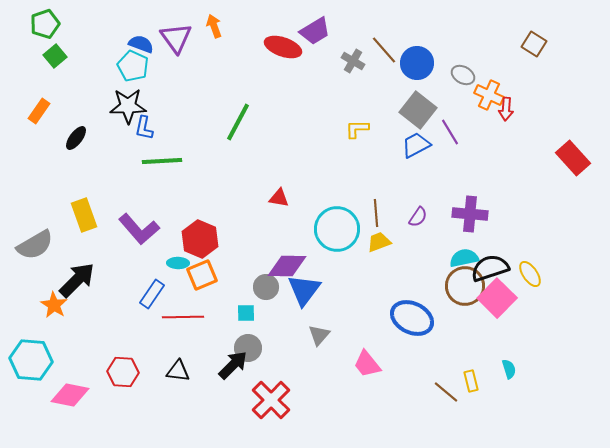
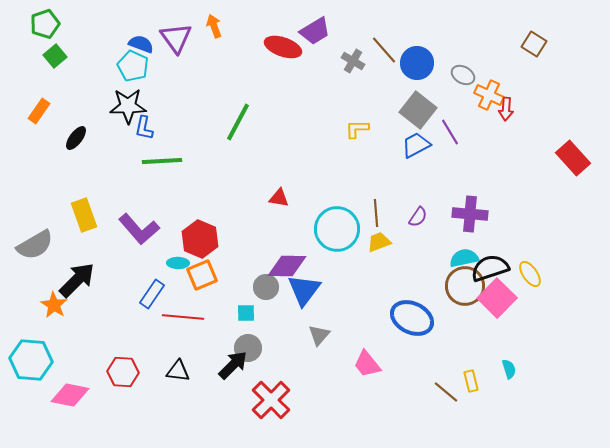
red line at (183, 317): rotated 6 degrees clockwise
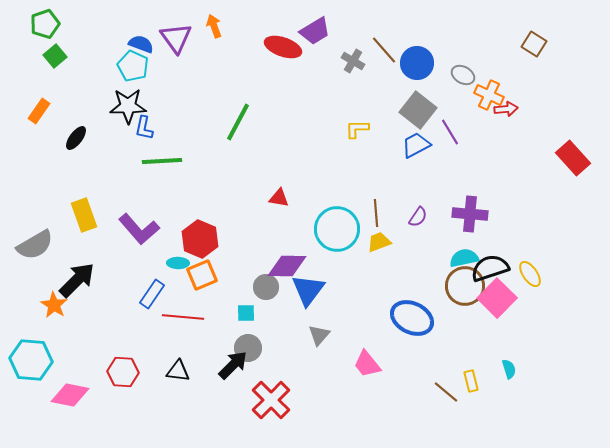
red arrow at (506, 109): rotated 100 degrees counterclockwise
blue triangle at (304, 290): moved 4 px right
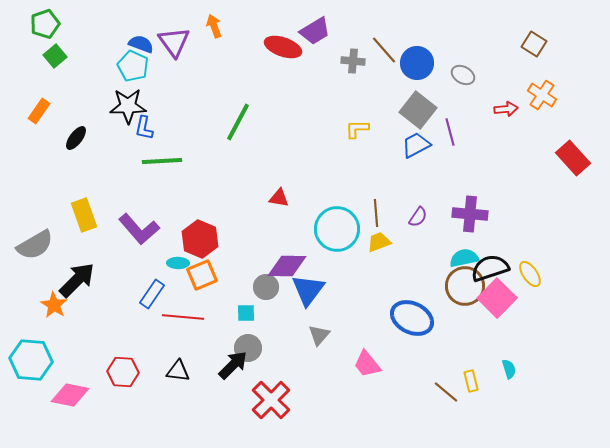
purple triangle at (176, 38): moved 2 px left, 4 px down
gray cross at (353, 61): rotated 25 degrees counterclockwise
orange cross at (489, 95): moved 53 px right; rotated 8 degrees clockwise
purple line at (450, 132): rotated 16 degrees clockwise
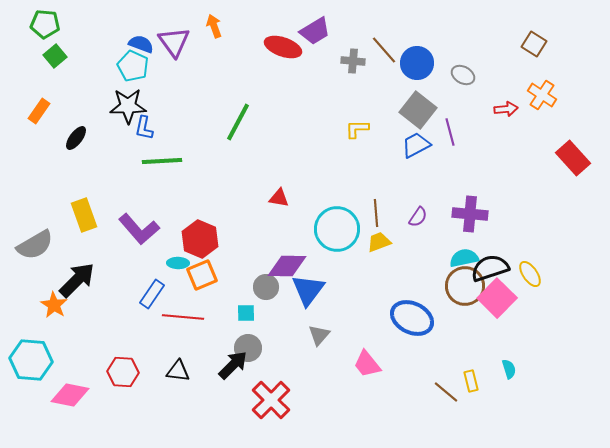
green pentagon at (45, 24): rotated 24 degrees clockwise
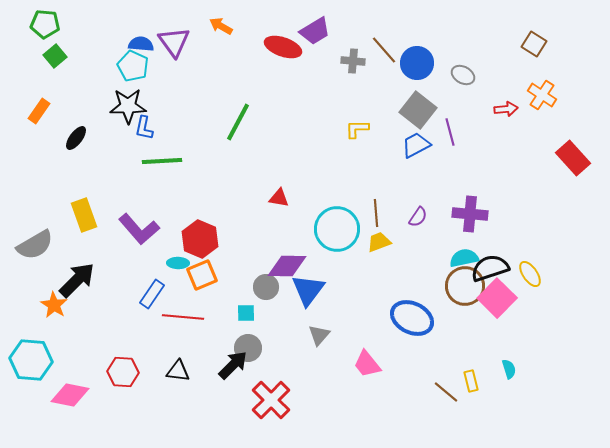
orange arrow at (214, 26): moved 7 px right; rotated 40 degrees counterclockwise
blue semicircle at (141, 44): rotated 15 degrees counterclockwise
